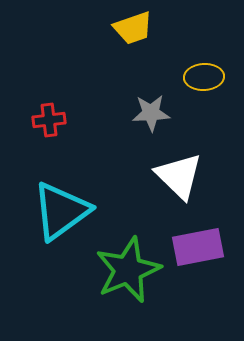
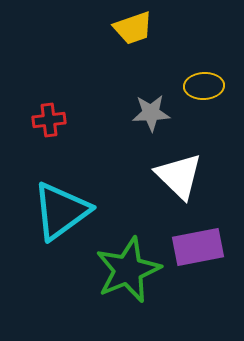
yellow ellipse: moved 9 px down
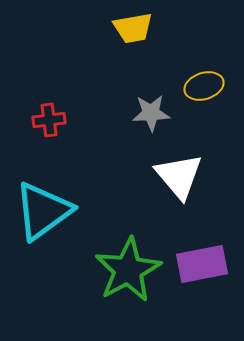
yellow trapezoid: rotated 9 degrees clockwise
yellow ellipse: rotated 15 degrees counterclockwise
white triangle: rotated 6 degrees clockwise
cyan triangle: moved 18 px left
purple rectangle: moved 4 px right, 17 px down
green star: rotated 6 degrees counterclockwise
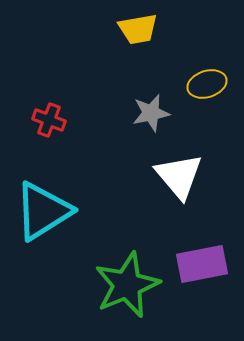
yellow trapezoid: moved 5 px right, 1 px down
yellow ellipse: moved 3 px right, 2 px up
gray star: rotated 9 degrees counterclockwise
red cross: rotated 28 degrees clockwise
cyan triangle: rotated 4 degrees clockwise
green star: moved 1 px left, 15 px down; rotated 6 degrees clockwise
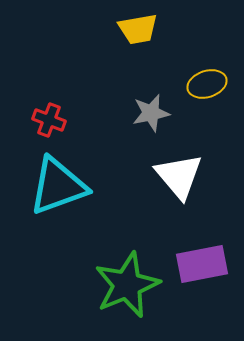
cyan triangle: moved 15 px right, 25 px up; rotated 12 degrees clockwise
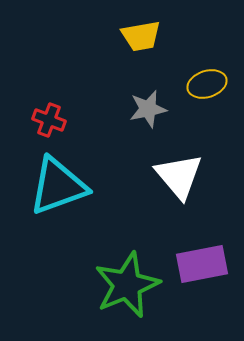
yellow trapezoid: moved 3 px right, 7 px down
gray star: moved 3 px left, 4 px up
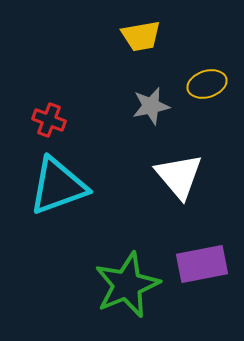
gray star: moved 3 px right, 3 px up
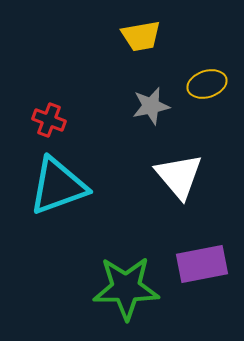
green star: moved 1 px left, 3 px down; rotated 22 degrees clockwise
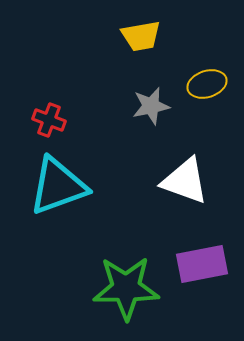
white triangle: moved 6 px right, 5 px down; rotated 30 degrees counterclockwise
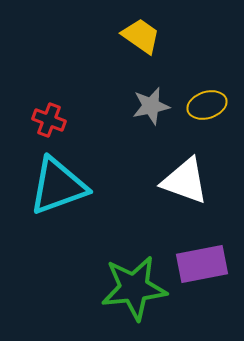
yellow trapezoid: rotated 135 degrees counterclockwise
yellow ellipse: moved 21 px down
green star: moved 8 px right; rotated 6 degrees counterclockwise
